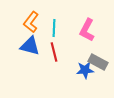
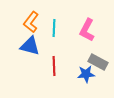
red line: moved 14 px down; rotated 12 degrees clockwise
blue star: moved 1 px right, 4 px down
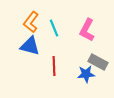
cyan line: rotated 24 degrees counterclockwise
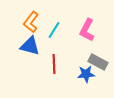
cyan line: moved 2 px down; rotated 54 degrees clockwise
red line: moved 2 px up
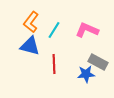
pink L-shape: rotated 85 degrees clockwise
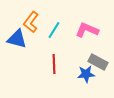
blue triangle: moved 13 px left, 7 px up
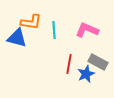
orange L-shape: rotated 120 degrees counterclockwise
cyan line: rotated 36 degrees counterclockwise
blue triangle: moved 1 px up
red line: moved 15 px right; rotated 12 degrees clockwise
blue star: rotated 18 degrees counterclockwise
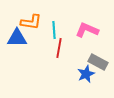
blue triangle: rotated 15 degrees counterclockwise
red line: moved 10 px left, 16 px up
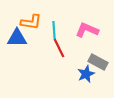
red line: rotated 36 degrees counterclockwise
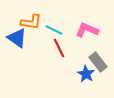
cyan line: rotated 60 degrees counterclockwise
blue triangle: rotated 35 degrees clockwise
gray rectangle: rotated 24 degrees clockwise
blue star: rotated 18 degrees counterclockwise
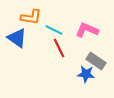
orange L-shape: moved 5 px up
gray rectangle: moved 2 px left, 1 px up; rotated 18 degrees counterclockwise
blue star: rotated 24 degrees counterclockwise
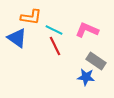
red line: moved 4 px left, 2 px up
blue star: moved 3 px down
